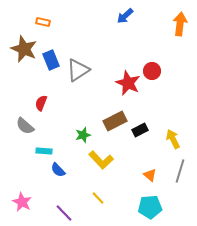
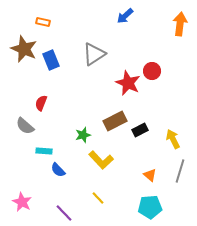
gray triangle: moved 16 px right, 16 px up
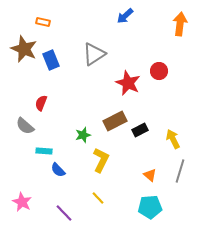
red circle: moved 7 px right
yellow L-shape: rotated 110 degrees counterclockwise
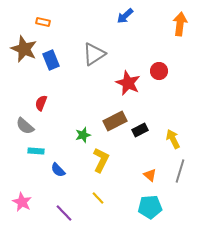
cyan rectangle: moved 8 px left
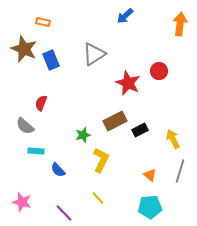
pink star: rotated 12 degrees counterclockwise
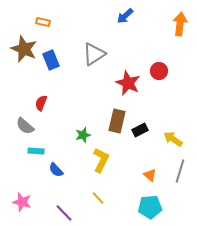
brown rectangle: moved 2 px right; rotated 50 degrees counterclockwise
yellow arrow: rotated 30 degrees counterclockwise
blue semicircle: moved 2 px left
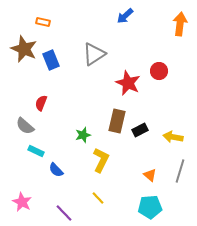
yellow arrow: moved 2 px up; rotated 24 degrees counterclockwise
cyan rectangle: rotated 21 degrees clockwise
pink star: rotated 12 degrees clockwise
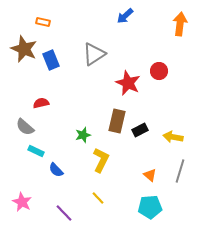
red semicircle: rotated 56 degrees clockwise
gray semicircle: moved 1 px down
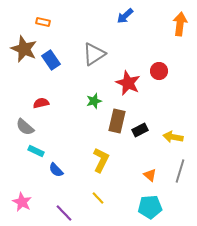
blue rectangle: rotated 12 degrees counterclockwise
green star: moved 11 px right, 34 px up
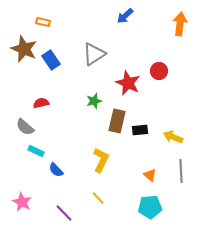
black rectangle: rotated 21 degrees clockwise
yellow arrow: rotated 12 degrees clockwise
gray line: moved 1 px right; rotated 20 degrees counterclockwise
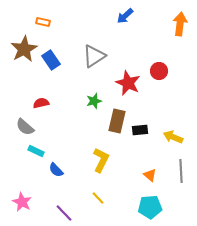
brown star: rotated 20 degrees clockwise
gray triangle: moved 2 px down
